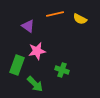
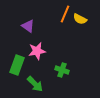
orange line: moved 10 px right; rotated 54 degrees counterclockwise
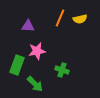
orange line: moved 5 px left, 4 px down
yellow semicircle: rotated 40 degrees counterclockwise
purple triangle: rotated 32 degrees counterclockwise
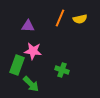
pink star: moved 4 px left; rotated 18 degrees clockwise
green arrow: moved 4 px left
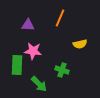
yellow semicircle: moved 25 px down
purple triangle: moved 1 px up
green rectangle: rotated 18 degrees counterclockwise
green arrow: moved 8 px right
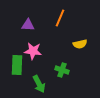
green arrow: rotated 18 degrees clockwise
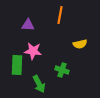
orange line: moved 3 px up; rotated 12 degrees counterclockwise
